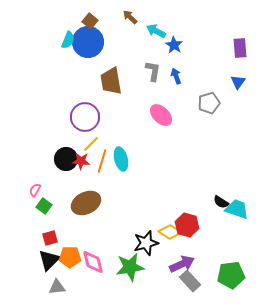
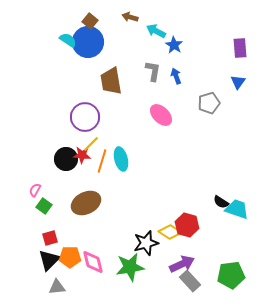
brown arrow: rotated 28 degrees counterclockwise
cyan semicircle: rotated 78 degrees counterclockwise
red star: moved 1 px right, 6 px up
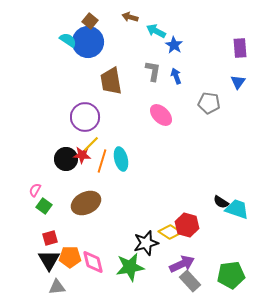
gray pentagon: rotated 25 degrees clockwise
black triangle: rotated 15 degrees counterclockwise
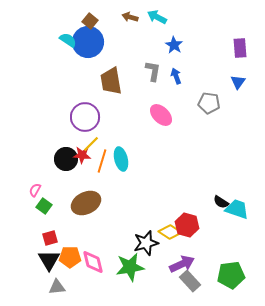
cyan arrow: moved 1 px right, 14 px up
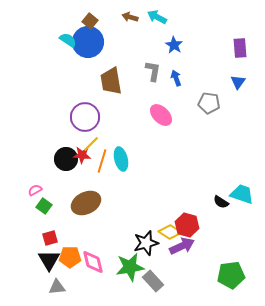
blue arrow: moved 2 px down
pink semicircle: rotated 32 degrees clockwise
cyan trapezoid: moved 5 px right, 15 px up
purple arrow: moved 18 px up
gray rectangle: moved 37 px left
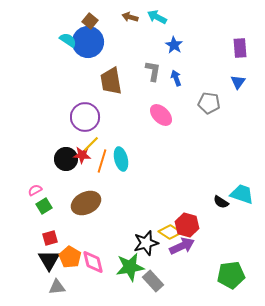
green square: rotated 21 degrees clockwise
orange pentagon: rotated 30 degrees clockwise
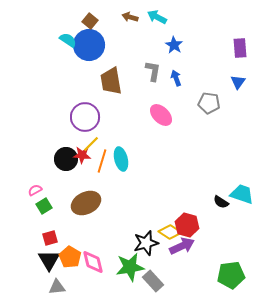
blue circle: moved 1 px right, 3 px down
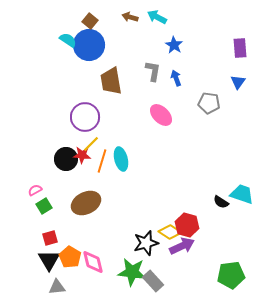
green star: moved 2 px right, 5 px down; rotated 16 degrees clockwise
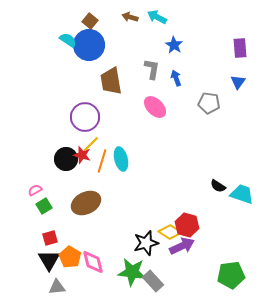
gray L-shape: moved 1 px left, 2 px up
pink ellipse: moved 6 px left, 8 px up
red star: rotated 12 degrees clockwise
black semicircle: moved 3 px left, 16 px up
